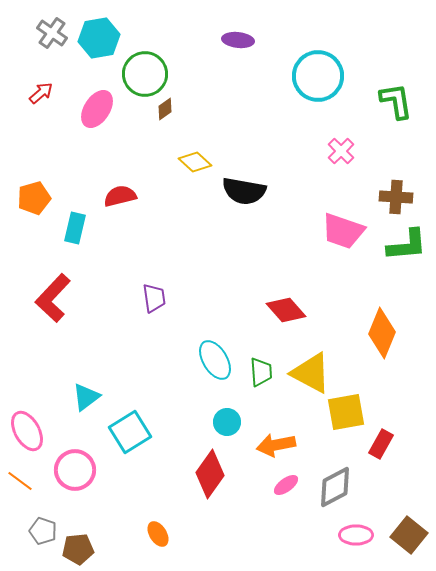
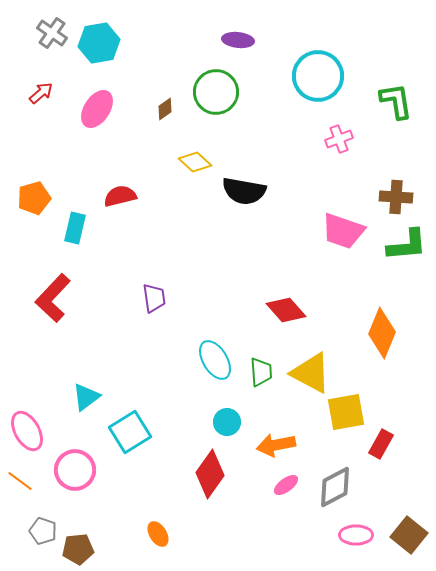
cyan hexagon at (99, 38): moved 5 px down
green circle at (145, 74): moved 71 px right, 18 px down
pink cross at (341, 151): moved 2 px left, 12 px up; rotated 24 degrees clockwise
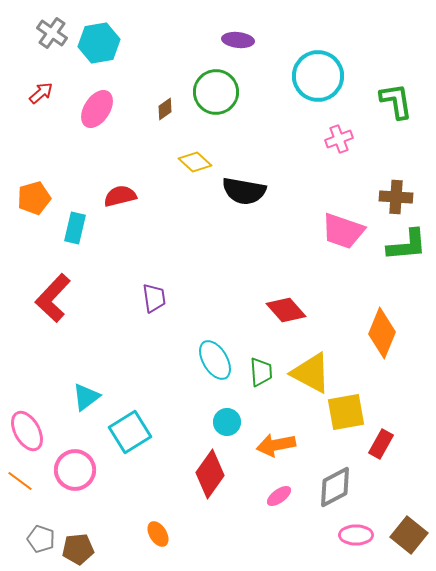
pink ellipse at (286, 485): moved 7 px left, 11 px down
gray pentagon at (43, 531): moved 2 px left, 8 px down
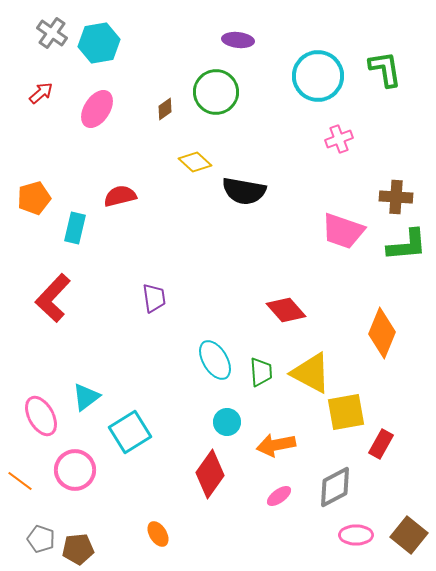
green L-shape at (396, 101): moved 11 px left, 32 px up
pink ellipse at (27, 431): moved 14 px right, 15 px up
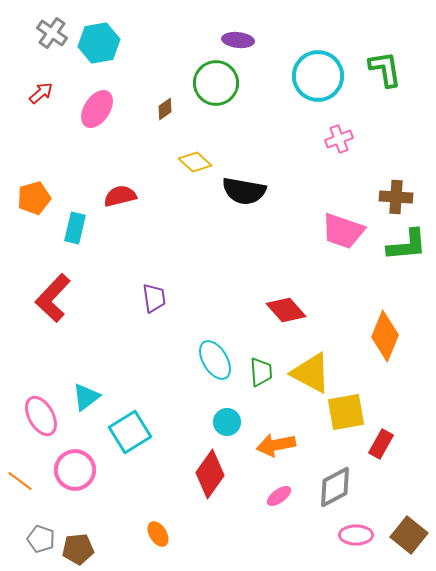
green circle at (216, 92): moved 9 px up
orange diamond at (382, 333): moved 3 px right, 3 px down
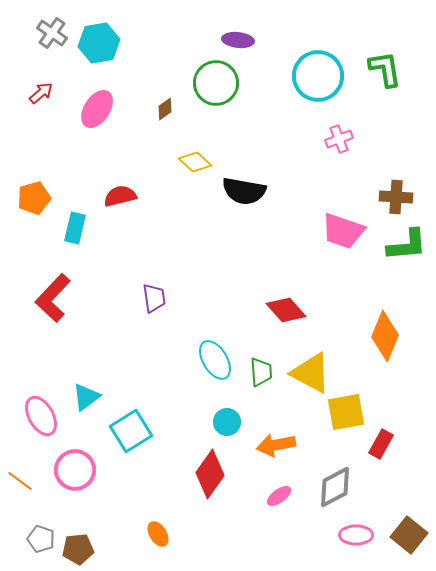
cyan square at (130, 432): moved 1 px right, 1 px up
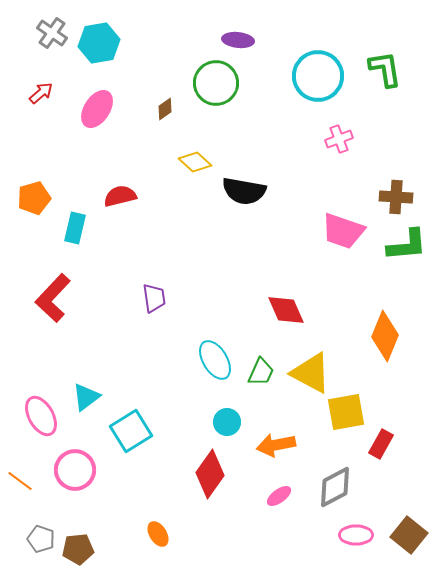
red diamond at (286, 310): rotated 18 degrees clockwise
green trapezoid at (261, 372): rotated 28 degrees clockwise
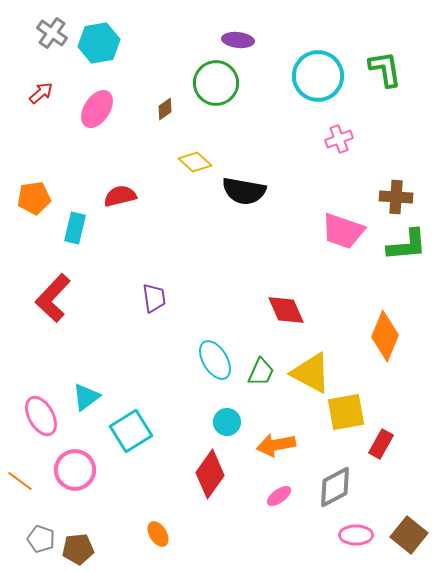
orange pentagon at (34, 198): rotated 8 degrees clockwise
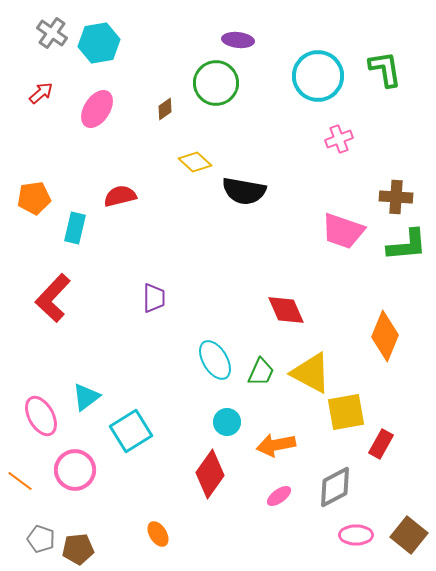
purple trapezoid at (154, 298): rotated 8 degrees clockwise
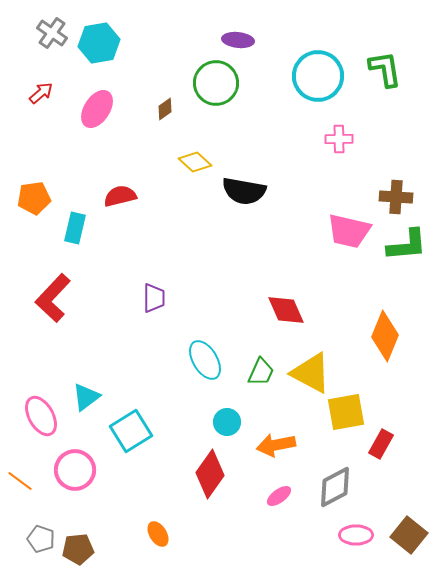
pink cross at (339, 139): rotated 20 degrees clockwise
pink trapezoid at (343, 231): moved 6 px right; rotated 6 degrees counterclockwise
cyan ellipse at (215, 360): moved 10 px left
